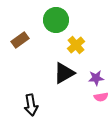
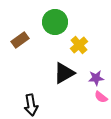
green circle: moved 1 px left, 2 px down
yellow cross: moved 3 px right
pink semicircle: rotated 48 degrees clockwise
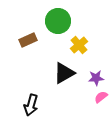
green circle: moved 3 px right, 1 px up
brown rectangle: moved 8 px right; rotated 12 degrees clockwise
pink semicircle: rotated 104 degrees clockwise
black arrow: rotated 25 degrees clockwise
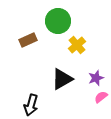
yellow cross: moved 2 px left
black triangle: moved 2 px left, 6 px down
purple star: rotated 14 degrees counterclockwise
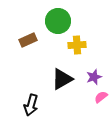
yellow cross: rotated 36 degrees clockwise
purple star: moved 2 px left, 1 px up
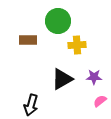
brown rectangle: rotated 24 degrees clockwise
purple star: rotated 21 degrees clockwise
pink semicircle: moved 1 px left, 4 px down
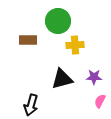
yellow cross: moved 2 px left
black triangle: rotated 15 degrees clockwise
pink semicircle: rotated 24 degrees counterclockwise
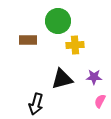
black arrow: moved 5 px right, 1 px up
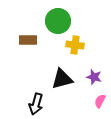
yellow cross: rotated 12 degrees clockwise
purple star: rotated 14 degrees clockwise
